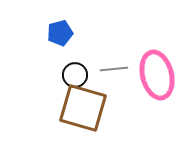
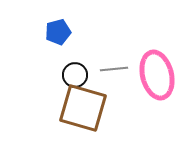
blue pentagon: moved 2 px left, 1 px up
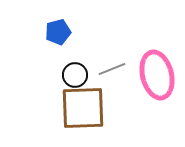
gray line: moved 2 px left; rotated 16 degrees counterclockwise
brown square: rotated 18 degrees counterclockwise
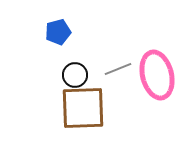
gray line: moved 6 px right
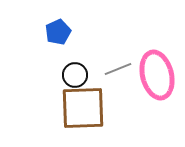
blue pentagon: rotated 10 degrees counterclockwise
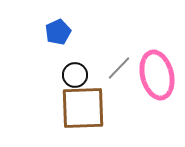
gray line: moved 1 px right, 1 px up; rotated 24 degrees counterclockwise
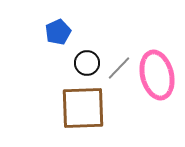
black circle: moved 12 px right, 12 px up
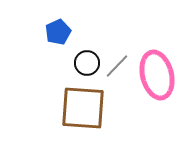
gray line: moved 2 px left, 2 px up
brown square: rotated 6 degrees clockwise
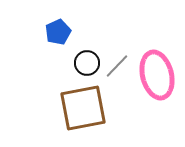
brown square: rotated 15 degrees counterclockwise
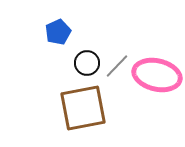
pink ellipse: rotated 63 degrees counterclockwise
